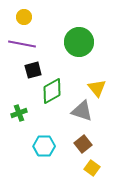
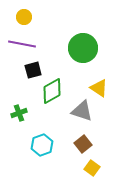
green circle: moved 4 px right, 6 px down
yellow triangle: moved 2 px right; rotated 18 degrees counterclockwise
cyan hexagon: moved 2 px left, 1 px up; rotated 20 degrees counterclockwise
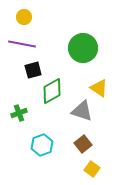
yellow square: moved 1 px down
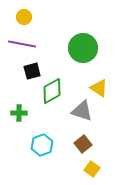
black square: moved 1 px left, 1 px down
green cross: rotated 21 degrees clockwise
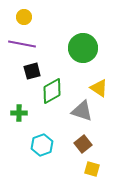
yellow square: rotated 21 degrees counterclockwise
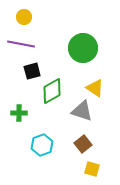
purple line: moved 1 px left
yellow triangle: moved 4 px left
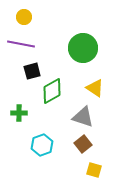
gray triangle: moved 1 px right, 6 px down
yellow square: moved 2 px right, 1 px down
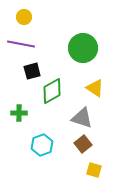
gray triangle: moved 1 px left, 1 px down
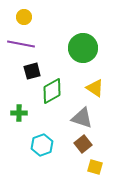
yellow square: moved 1 px right, 3 px up
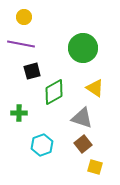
green diamond: moved 2 px right, 1 px down
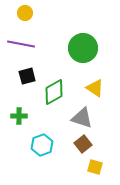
yellow circle: moved 1 px right, 4 px up
black square: moved 5 px left, 5 px down
green cross: moved 3 px down
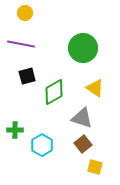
green cross: moved 4 px left, 14 px down
cyan hexagon: rotated 10 degrees counterclockwise
